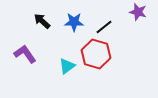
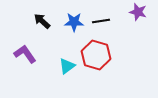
black line: moved 3 px left, 6 px up; rotated 30 degrees clockwise
red hexagon: moved 1 px down
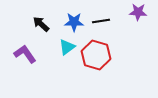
purple star: rotated 12 degrees counterclockwise
black arrow: moved 1 px left, 3 px down
cyan triangle: moved 19 px up
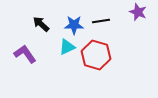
purple star: rotated 18 degrees clockwise
blue star: moved 3 px down
cyan triangle: rotated 12 degrees clockwise
